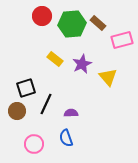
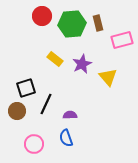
brown rectangle: rotated 35 degrees clockwise
purple semicircle: moved 1 px left, 2 px down
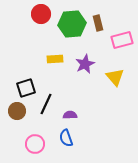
red circle: moved 1 px left, 2 px up
yellow rectangle: rotated 42 degrees counterclockwise
purple star: moved 3 px right
yellow triangle: moved 7 px right
pink circle: moved 1 px right
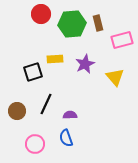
black square: moved 7 px right, 16 px up
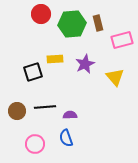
black line: moved 1 px left, 3 px down; rotated 60 degrees clockwise
